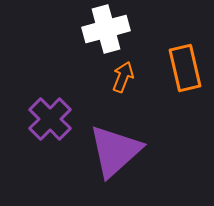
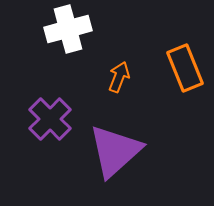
white cross: moved 38 px left
orange rectangle: rotated 9 degrees counterclockwise
orange arrow: moved 4 px left
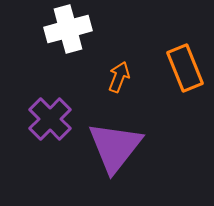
purple triangle: moved 4 px up; rotated 10 degrees counterclockwise
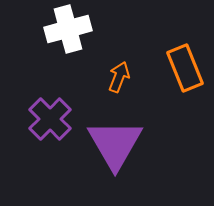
purple triangle: moved 3 px up; rotated 8 degrees counterclockwise
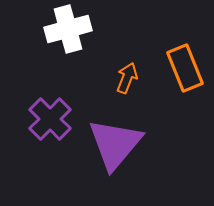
orange arrow: moved 8 px right, 1 px down
purple triangle: rotated 10 degrees clockwise
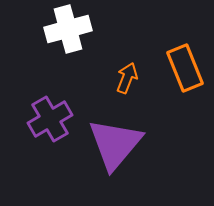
purple cross: rotated 15 degrees clockwise
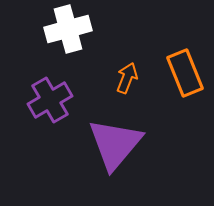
orange rectangle: moved 5 px down
purple cross: moved 19 px up
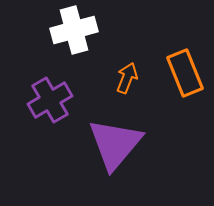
white cross: moved 6 px right, 1 px down
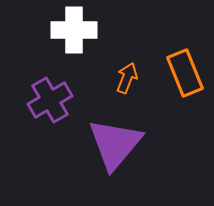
white cross: rotated 15 degrees clockwise
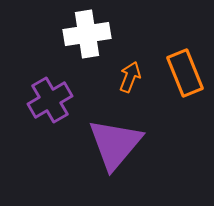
white cross: moved 13 px right, 4 px down; rotated 9 degrees counterclockwise
orange arrow: moved 3 px right, 1 px up
